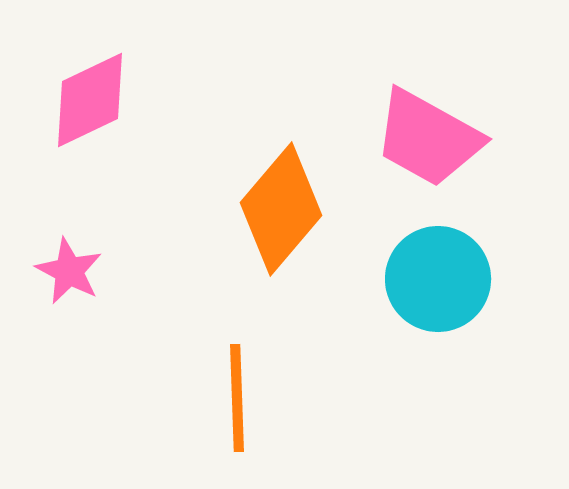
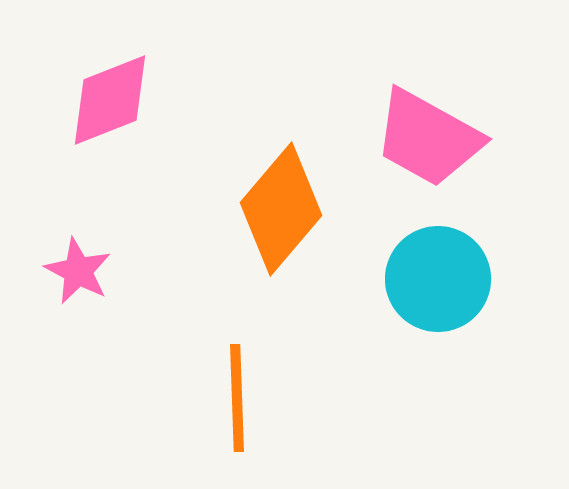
pink diamond: moved 20 px right; rotated 4 degrees clockwise
pink star: moved 9 px right
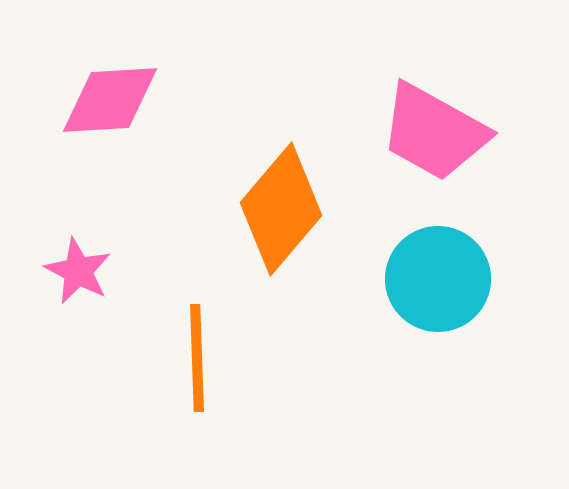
pink diamond: rotated 18 degrees clockwise
pink trapezoid: moved 6 px right, 6 px up
orange line: moved 40 px left, 40 px up
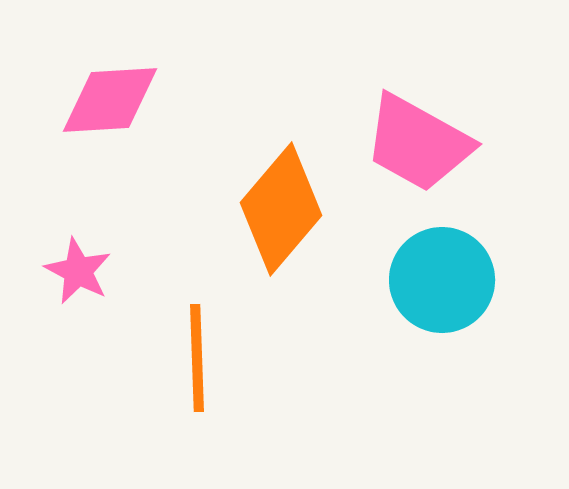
pink trapezoid: moved 16 px left, 11 px down
cyan circle: moved 4 px right, 1 px down
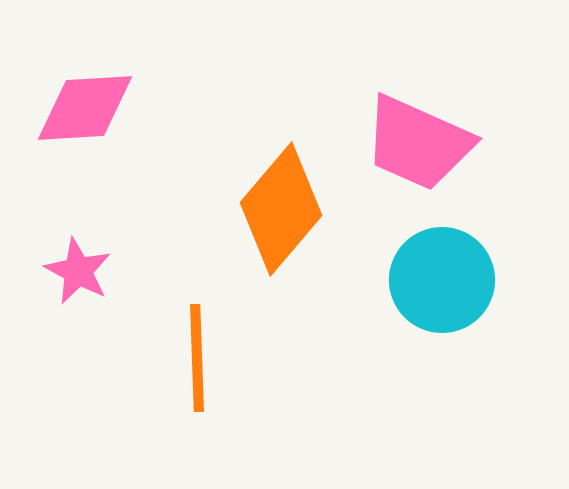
pink diamond: moved 25 px left, 8 px down
pink trapezoid: rotated 5 degrees counterclockwise
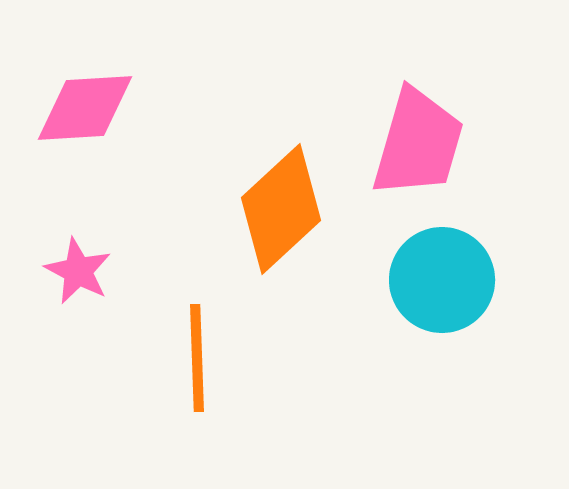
pink trapezoid: rotated 98 degrees counterclockwise
orange diamond: rotated 7 degrees clockwise
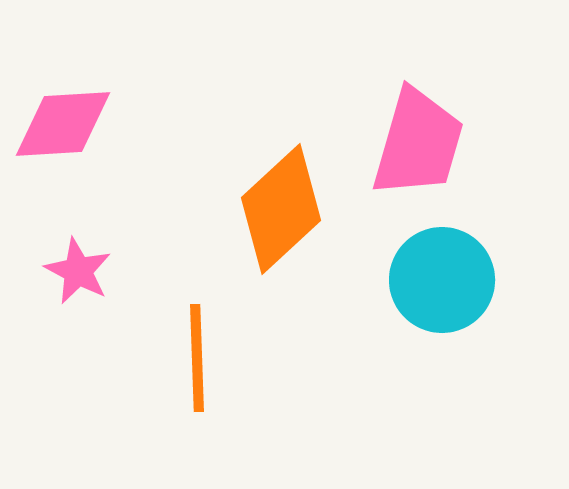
pink diamond: moved 22 px left, 16 px down
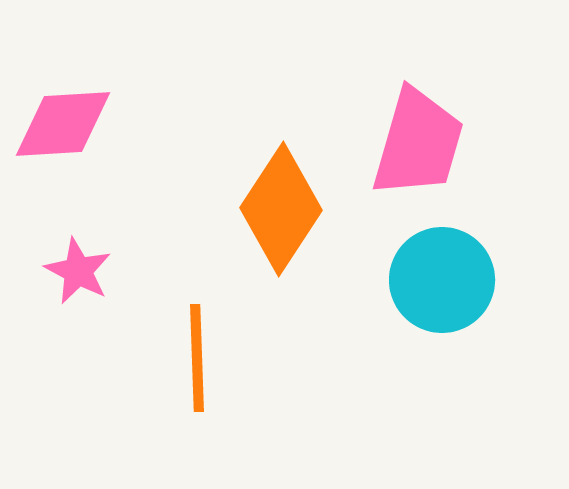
orange diamond: rotated 14 degrees counterclockwise
